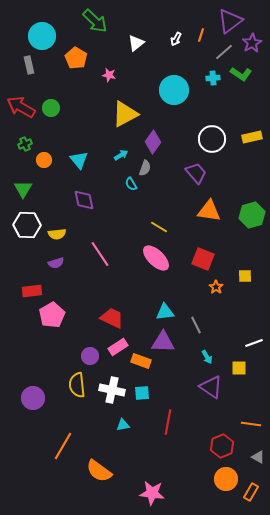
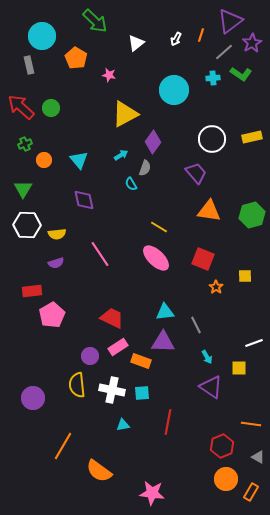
red arrow at (21, 107): rotated 12 degrees clockwise
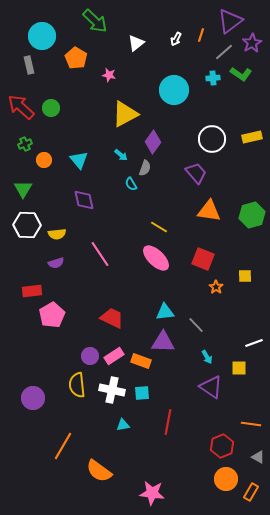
cyan arrow at (121, 155): rotated 72 degrees clockwise
gray line at (196, 325): rotated 18 degrees counterclockwise
pink rectangle at (118, 347): moved 4 px left, 9 px down
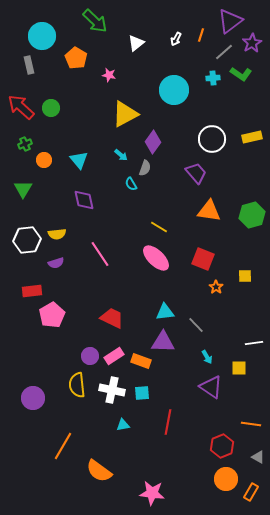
white hexagon at (27, 225): moved 15 px down; rotated 8 degrees counterclockwise
white line at (254, 343): rotated 12 degrees clockwise
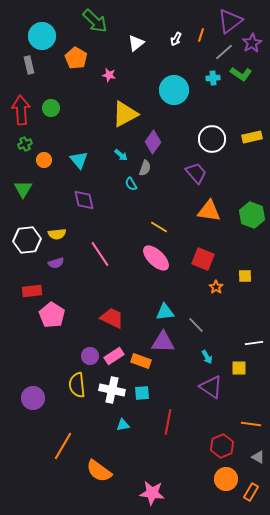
red arrow at (21, 107): moved 3 px down; rotated 44 degrees clockwise
green hexagon at (252, 215): rotated 25 degrees counterclockwise
pink pentagon at (52, 315): rotated 10 degrees counterclockwise
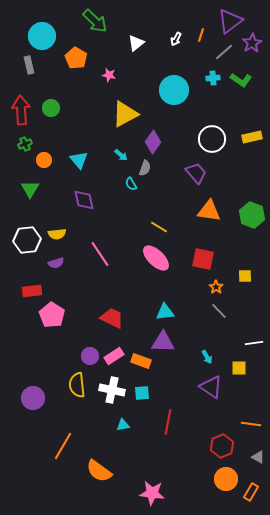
green L-shape at (241, 74): moved 6 px down
green triangle at (23, 189): moved 7 px right
red square at (203, 259): rotated 10 degrees counterclockwise
gray line at (196, 325): moved 23 px right, 14 px up
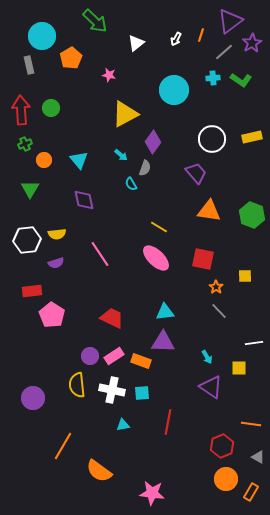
orange pentagon at (76, 58): moved 5 px left; rotated 10 degrees clockwise
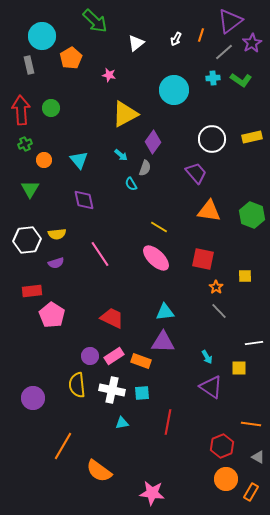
cyan triangle at (123, 425): moved 1 px left, 2 px up
